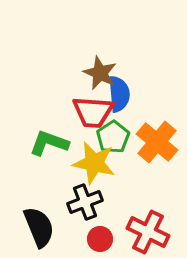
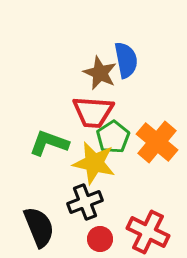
blue semicircle: moved 7 px right, 34 px up; rotated 6 degrees counterclockwise
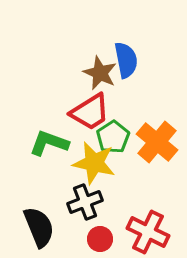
red trapezoid: moved 3 px left; rotated 36 degrees counterclockwise
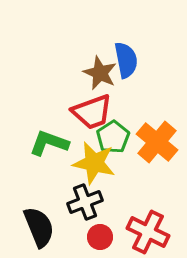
red trapezoid: moved 2 px right; rotated 12 degrees clockwise
red circle: moved 2 px up
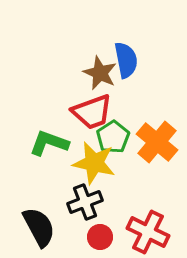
black semicircle: rotated 6 degrees counterclockwise
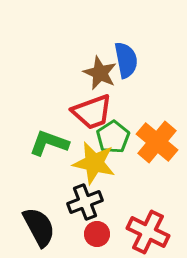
red circle: moved 3 px left, 3 px up
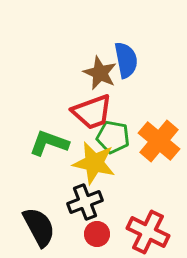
green pentagon: rotated 28 degrees counterclockwise
orange cross: moved 2 px right, 1 px up
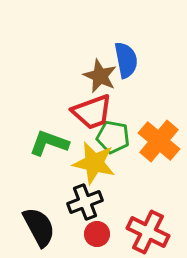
brown star: moved 3 px down
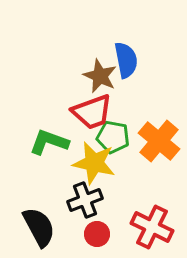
green L-shape: moved 1 px up
black cross: moved 2 px up
red cross: moved 4 px right, 5 px up
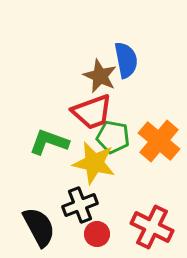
black cross: moved 5 px left, 5 px down
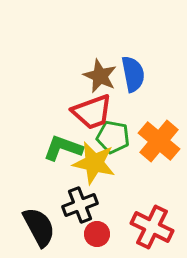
blue semicircle: moved 7 px right, 14 px down
green L-shape: moved 14 px right, 6 px down
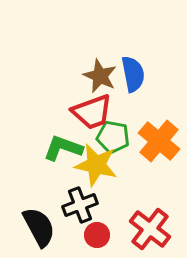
yellow star: moved 2 px right, 2 px down
red cross: moved 2 px left, 2 px down; rotated 12 degrees clockwise
red circle: moved 1 px down
